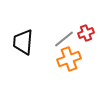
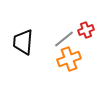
red cross: moved 3 px up
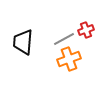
gray line: rotated 10 degrees clockwise
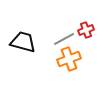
black trapezoid: rotated 100 degrees clockwise
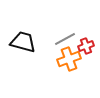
red cross: moved 16 px down
gray line: moved 1 px right
